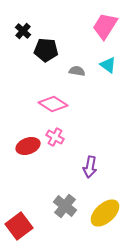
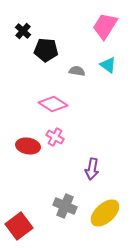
red ellipse: rotated 30 degrees clockwise
purple arrow: moved 2 px right, 2 px down
gray cross: rotated 15 degrees counterclockwise
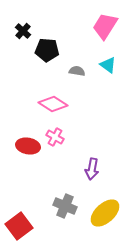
black pentagon: moved 1 px right
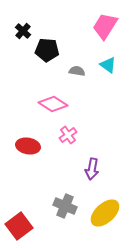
pink cross: moved 13 px right, 2 px up; rotated 24 degrees clockwise
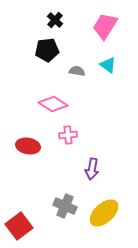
black cross: moved 32 px right, 11 px up
black pentagon: rotated 10 degrees counterclockwise
pink cross: rotated 30 degrees clockwise
yellow ellipse: moved 1 px left
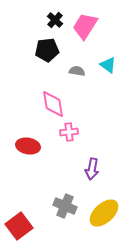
pink trapezoid: moved 20 px left
pink diamond: rotated 48 degrees clockwise
pink cross: moved 1 px right, 3 px up
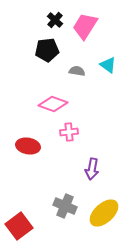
pink diamond: rotated 60 degrees counterclockwise
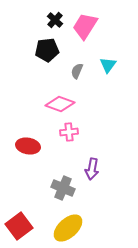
cyan triangle: rotated 30 degrees clockwise
gray semicircle: rotated 77 degrees counterclockwise
pink diamond: moved 7 px right
gray cross: moved 2 px left, 18 px up
yellow ellipse: moved 36 px left, 15 px down
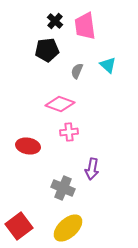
black cross: moved 1 px down
pink trapezoid: rotated 40 degrees counterclockwise
cyan triangle: rotated 24 degrees counterclockwise
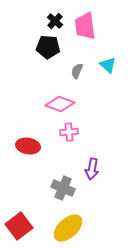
black pentagon: moved 1 px right, 3 px up; rotated 10 degrees clockwise
